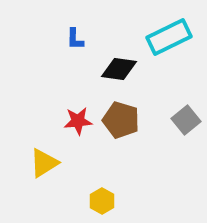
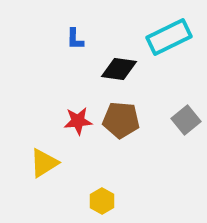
brown pentagon: rotated 12 degrees counterclockwise
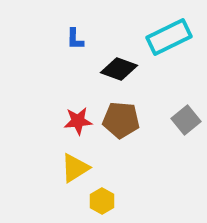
black diamond: rotated 12 degrees clockwise
yellow triangle: moved 31 px right, 5 px down
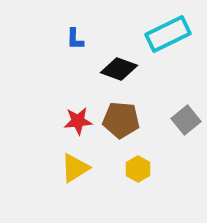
cyan rectangle: moved 1 px left, 3 px up
yellow hexagon: moved 36 px right, 32 px up
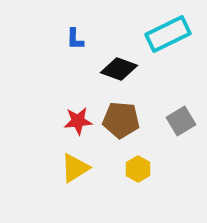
gray square: moved 5 px left, 1 px down; rotated 8 degrees clockwise
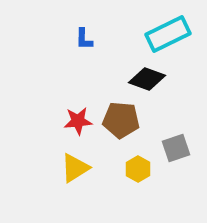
blue L-shape: moved 9 px right
black diamond: moved 28 px right, 10 px down
gray square: moved 5 px left, 27 px down; rotated 12 degrees clockwise
